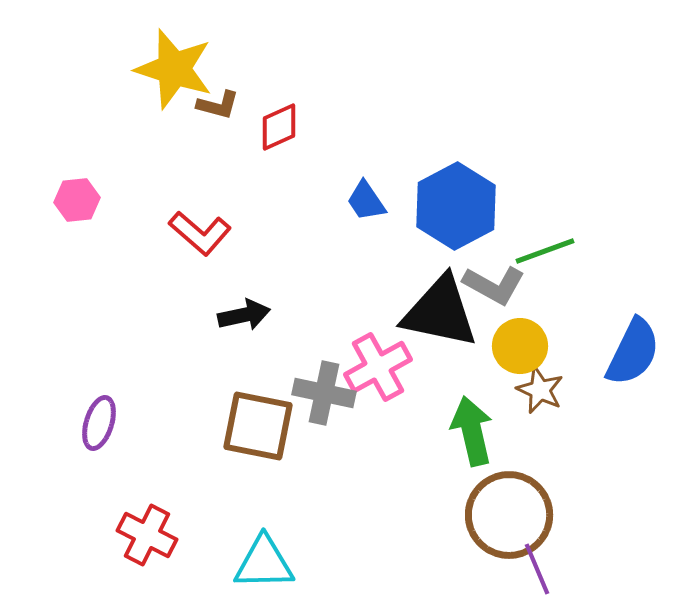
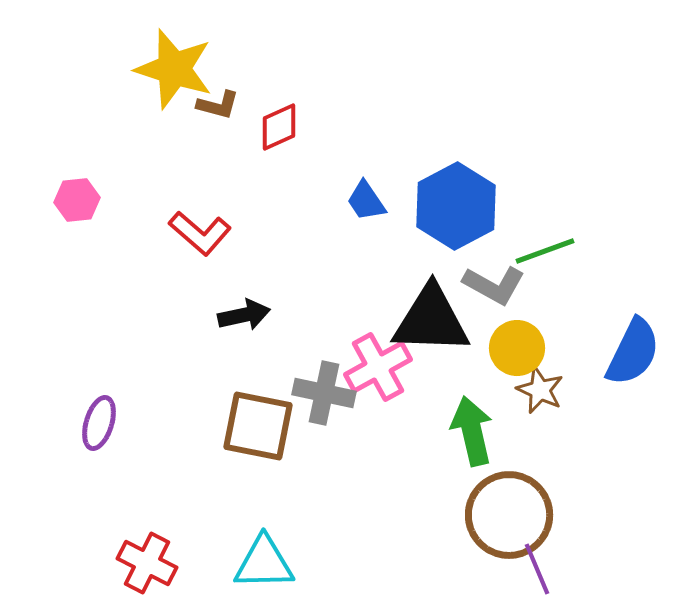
black triangle: moved 9 px left, 8 px down; rotated 10 degrees counterclockwise
yellow circle: moved 3 px left, 2 px down
red cross: moved 28 px down
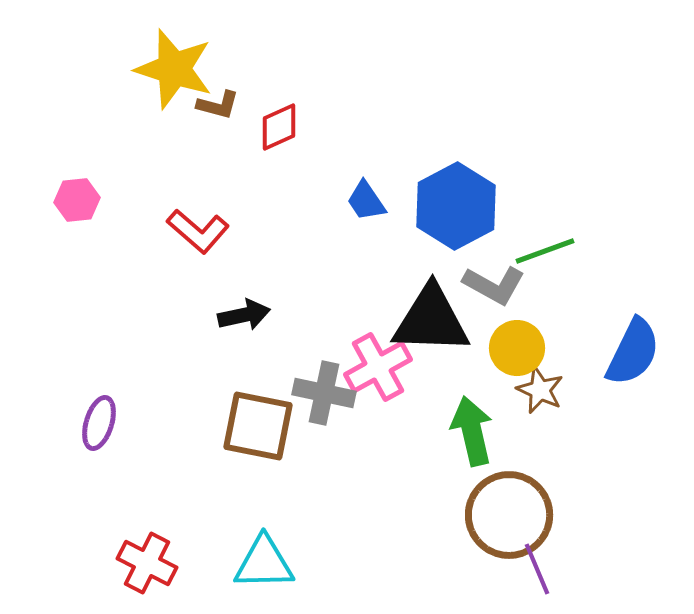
red L-shape: moved 2 px left, 2 px up
